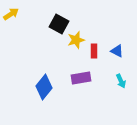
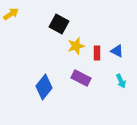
yellow star: moved 6 px down
red rectangle: moved 3 px right, 2 px down
purple rectangle: rotated 36 degrees clockwise
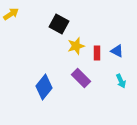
purple rectangle: rotated 18 degrees clockwise
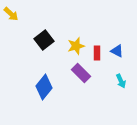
yellow arrow: rotated 77 degrees clockwise
black square: moved 15 px left, 16 px down; rotated 24 degrees clockwise
purple rectangle: moved 5 px up
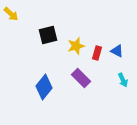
black square: moved 4 px right, 5 px up; rotated 24 degrees clockwise
red rectangle: rotated 16 degrees clockwise
purple rectangle: moved 5 px down
cyan arrow: moved 2 px right, 1 px up
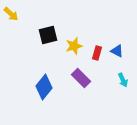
yellow star: moved 2 px left
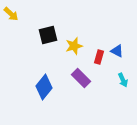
red rectangle: moved 2 px right, 4 px down
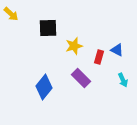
black square: moved 7 px up; rotated 12 degrees clockwise
blue triangle: moved 1 px up
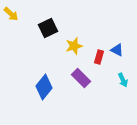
black square: rotated 24 degrees counterclockwise
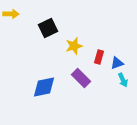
yellow arrow: rotated 42 degrees counterclockwise
blue triangle: moved 13 px down; rotated 48 degrees counterclockwise
blue diamond: rotated 40 degrees clockwise
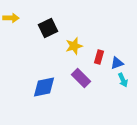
yellow arrow: moved 4 px down
